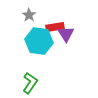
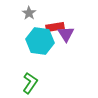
gray star: moved 2 px up
cyan hexagon: moved 1 px right
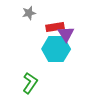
gray star: rotated 24 degrees clockwise
cyan hexagon: moved 16 px right, 8 px down; rotated 8 degrees counterclockwise
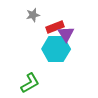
gray star: moved 4 px right, 2 px down
red rectangle: rotated 12 degrees counterclockwise
green L-shape: rotated 25 degrees clockwise
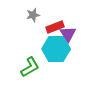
purple triangle: moved 2 px right
green L-shape: moved 16 px up
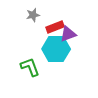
purple triangle: rotated 42 degrees clockwise
green L-shape: rotated 80 degrees counterclockwise
